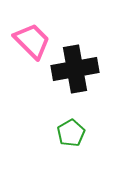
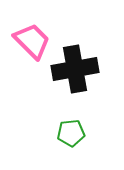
green pentagon: rotated 24 degrees clockwise
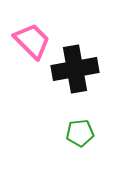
green pentagon: moved 9 px right
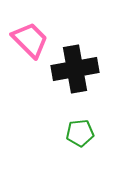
pink trapezoid: moved 2 px left, 1 px up
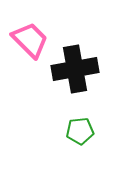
green pentagon: moved 2 px up
